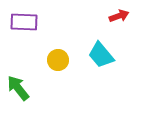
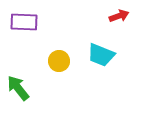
cyan trapezoid: rotated 28 degrees counterclockwise
yellow circle: moved 1 px right, 1 px down
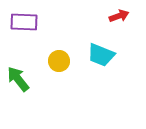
green arrow: moved 9 px up
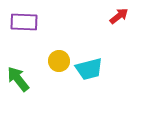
red arrow: rotated 18 degrees counterclockwise
cyan trapezoid: moved 12 px left, 14 px down; rotated 36 degrees counterclockwise
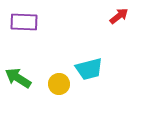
yellow circle: moved 23 px down
green arrow: moved 1 px up; rotated 20 degrees counterclockwise
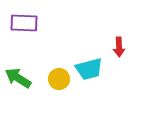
red arrow: moved 31 px down; rotated 126 degrees clockwise
purple rectangle: moved 1 px down
yellow circle: moved 5 px up
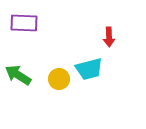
red arrow: moved 10 px left, 10 px up
green arrow: moved 3 px up
